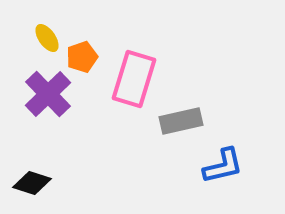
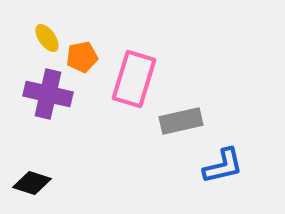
orange pentagon: rotated 8 degrees clockwise
purple cross: rotated 33 degrees counterclockwise
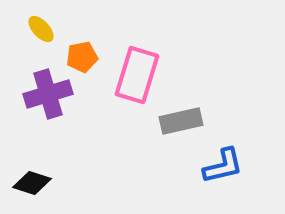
yellow ellipse: moved 6 px left, 9 px up; rotated 8 degrees counterclockwise
pink rectangle: moved 3 px right, 4 px up
purple cross: rotated 30 degrees counterclockwise
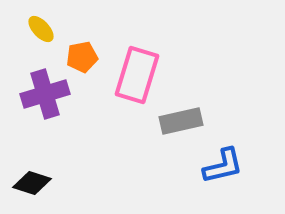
purple cross: moved 3 px left
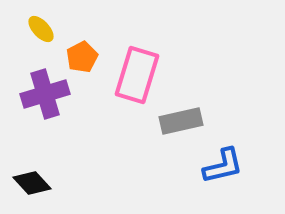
orange pentagon: rotated 16 degrees counterclockwise
black diamond: rotated 30 degrees clockwise
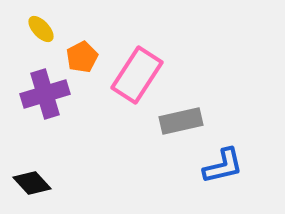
pink rectangle: rotated 16 degrees clockwise
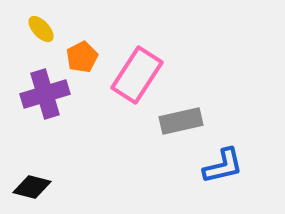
black diamond: moved 4 px down; rotated 33 degrees counterclockwise
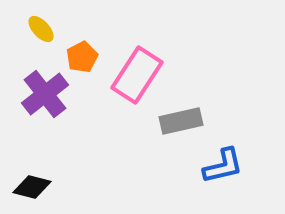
purple cross: rotated 21 degrees counterclockwise
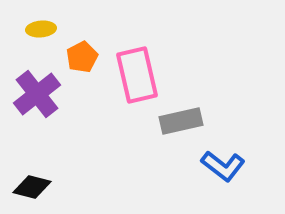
yellow ellipse: rotated 52 degrees counterclockwise
pink rectangle: rotated 46 degrees counterclockwise
purple cross: moved 8 px left
blue L-shape: rotated 51 degrees clockwise
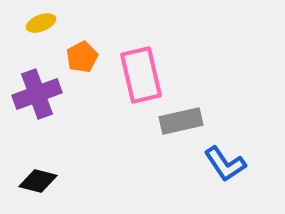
yellow ellipse: moved 6 px up; rotated 16 degrees counterclockwise
pink rectangle: moved 4 px right
purple cross: rotated 18 degrees clockwise
blue L-shape: moved 2 px right, 2 px up; rotated 18 degrees clockwise
black diamond: moved 6 px right, 6 px up
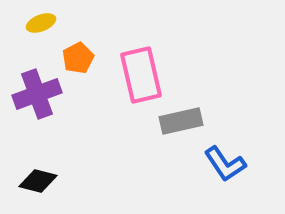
orange pentagon: moved 4 px left, 1 px down
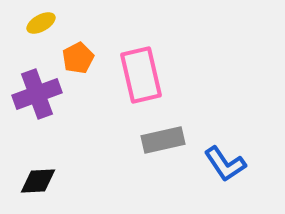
yellow ellipse: rotated 8 degrees counterclockwise
gray rectangle: moved 18 px left, 19 px down
black diamond: rotated 18 degrees counterclockwise
